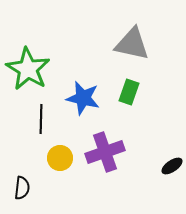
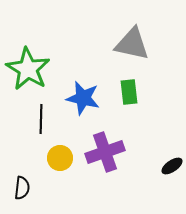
green rectangle: rotated 25 degrees counterclockwise
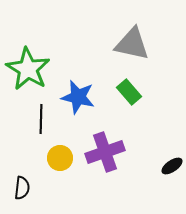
green rectangle: rotated 35 degrees counterclockwise
blue star: moved 5 px left, 1 px up
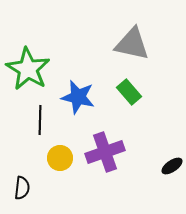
black line: moved 1 px left, 1 px down
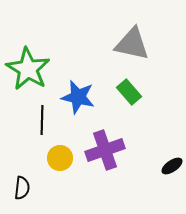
black line: moved 2 px right
purple cross: moved 2 px up
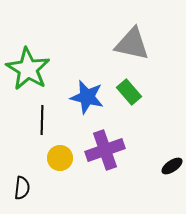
blue star: moved 9 px right
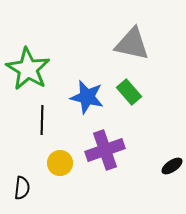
yellow circle: moved 5 px down
